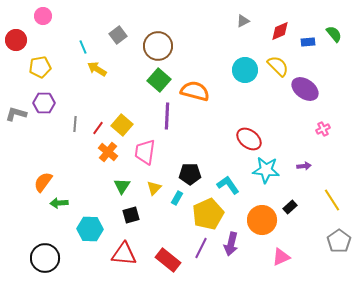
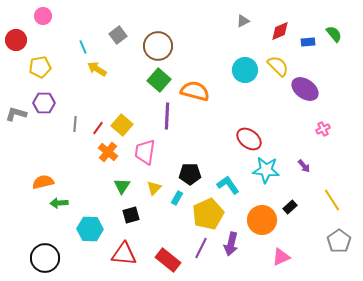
purple arrow at (304, 166): rotated 56 degrees clockwise
orange semicircle at (43, 182): rotated 40 degrees clockwise
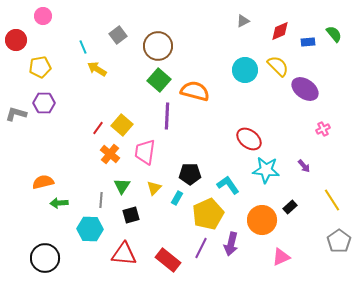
gray line at (75, 124): moved 26 px right, 76 px down
orange cross at (108, 152): moved 2 px right, 2 px down
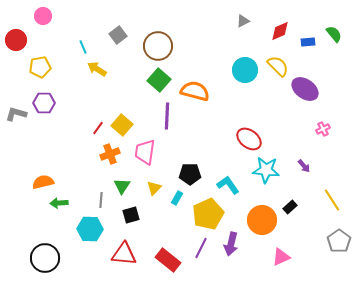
orange cross at (110, 154): rotated 30 degrees clockwise
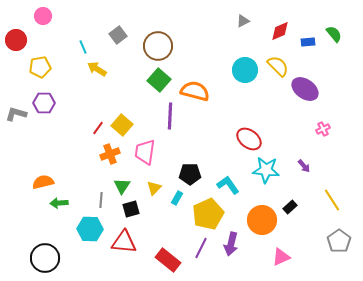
purple line at (167, 116): moved 3 px right
black square at (131, 215): moved 6 px up
red triangle at (124, 254): moved 12 px up
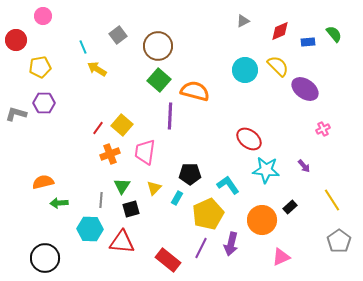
red triangle at (124, 242): moved 2 px left
